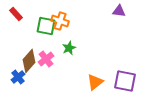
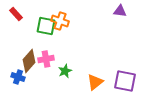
purple triangle: moved 1 px right
green star: moved 4 px left, 23 px down
pink cross: rotated 28 degrees clockwise
blue cross: rotated 32 degrees counterclockwise
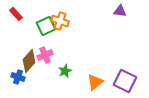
green square: rotated 36 degrees counterclockwise
pink cross: moved 1 px left, 4 px up; rotated 14 degrees counterclockwise
purple square: rotated 15 degrees clockwise
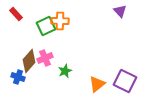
purple triangle: rotated 40 degrees clockwise
orange cross: rotated 18 degrees counterclockwise
pink cross: moved 3 px down
orange triangle: moved 2 px right, 2 px down
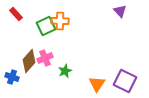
blue cross: moved 6 px left
orange triangle: rotated 18 degrees counterclockwise
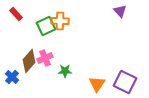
green star: rotated 24 degrees clockwise
blue cross: rotated 24 degrees clockwise
purple square: moved 1 px down
